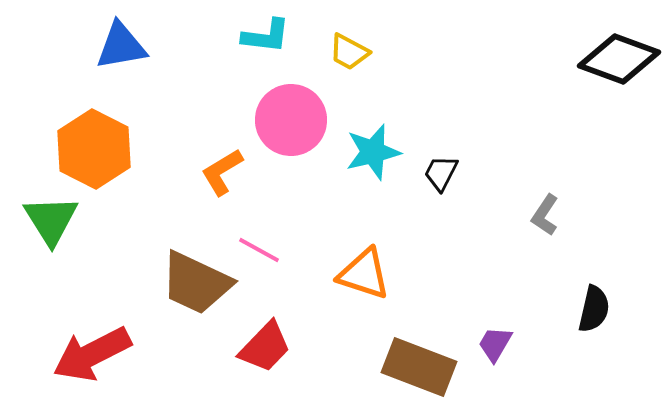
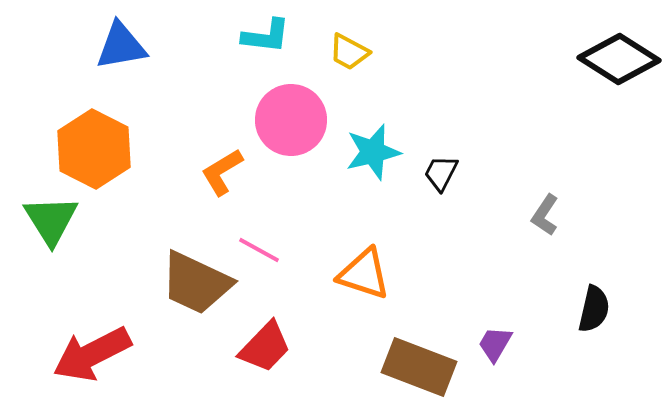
black diamond: rotated 12 degrees clockwise
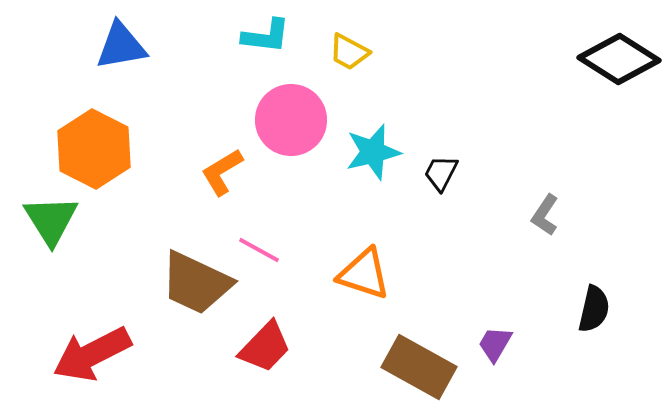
brown rectangle: rotated 8 degrees clockwise
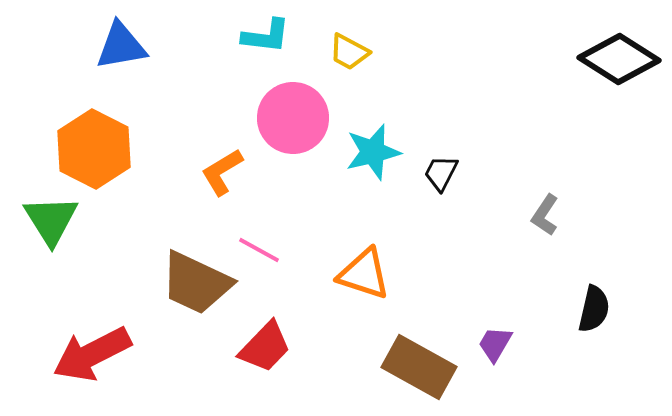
pink circle: moved 2 px right, 2 px up
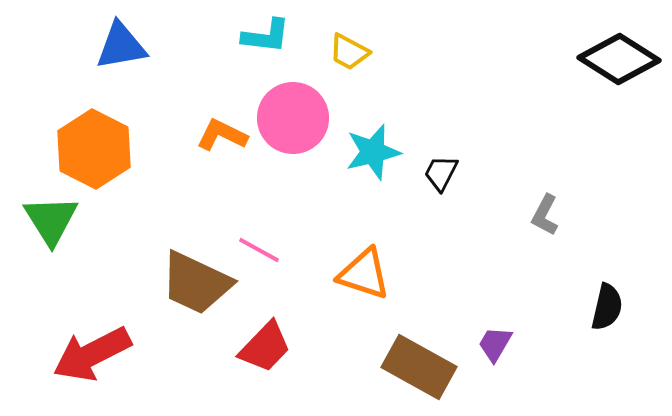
orange L-shape: moved 37 px up; rotated 57 degrees clockwise
gray L-shape: rotated 6 degrees counterclockwise
black semicircle: moved 13 px right, 2 px up
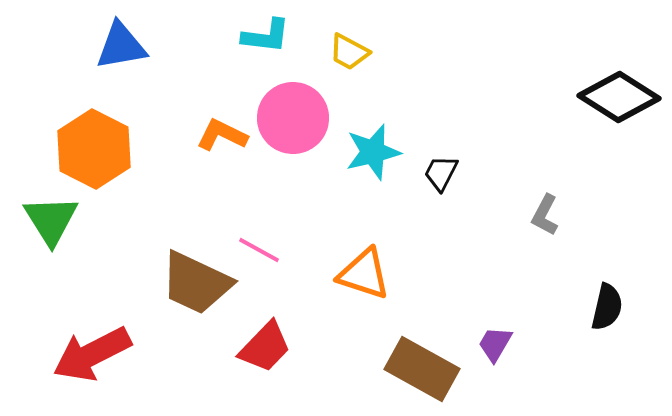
black diamond: moved 38 px down
brown rectangle: moved 3 px right, 2 px down
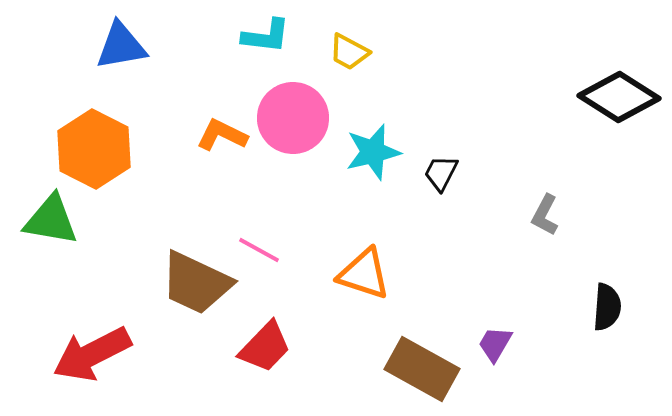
green triangle: rotated 48 degrees counterclockwise
black semicircle: rotated 9 degrees counterclockwise
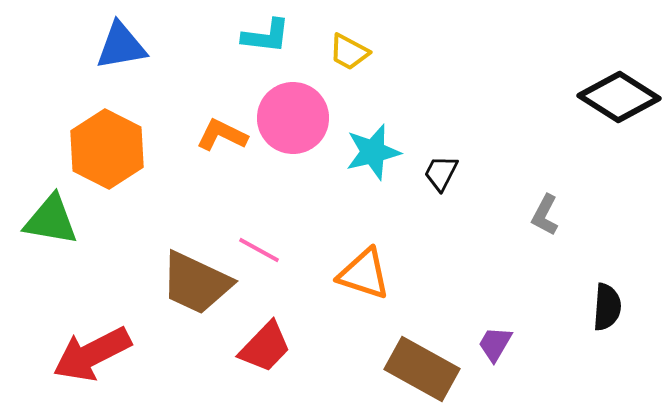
orange hexagon: moved 13 px right
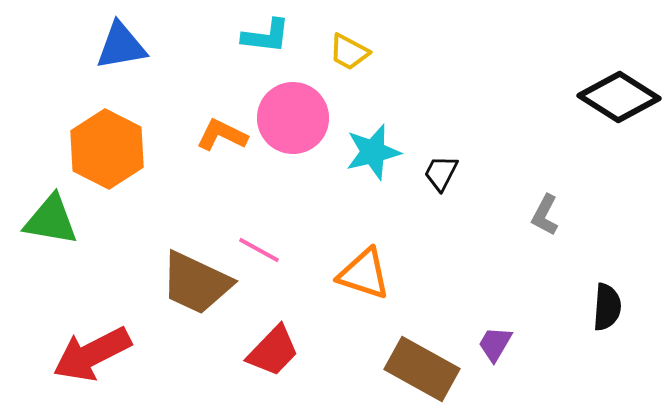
red trapezoid: moved 8 px right, 4 px down
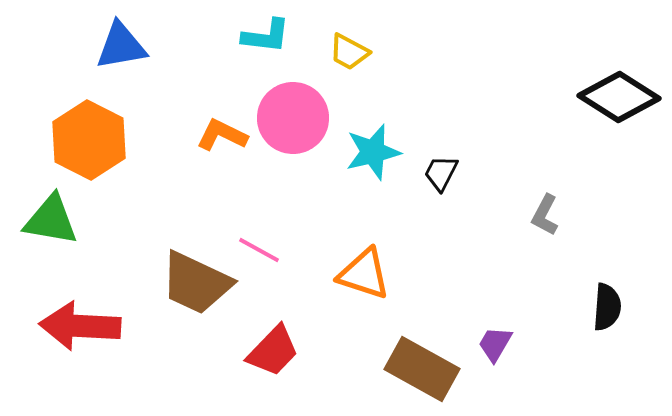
orange hexagon: moved 18 px left, 9 px up
red arrow: moved 12 px left, 28 px up; rotated 30 degrees clockwise
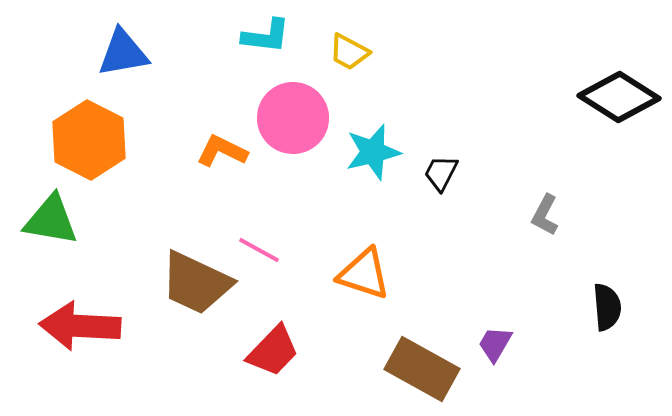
blue triangle: moved 2 px right, 7 px down
orange L-shape: moved 16 px down
black semicircle: rotated 9 degrees counterclockwise
